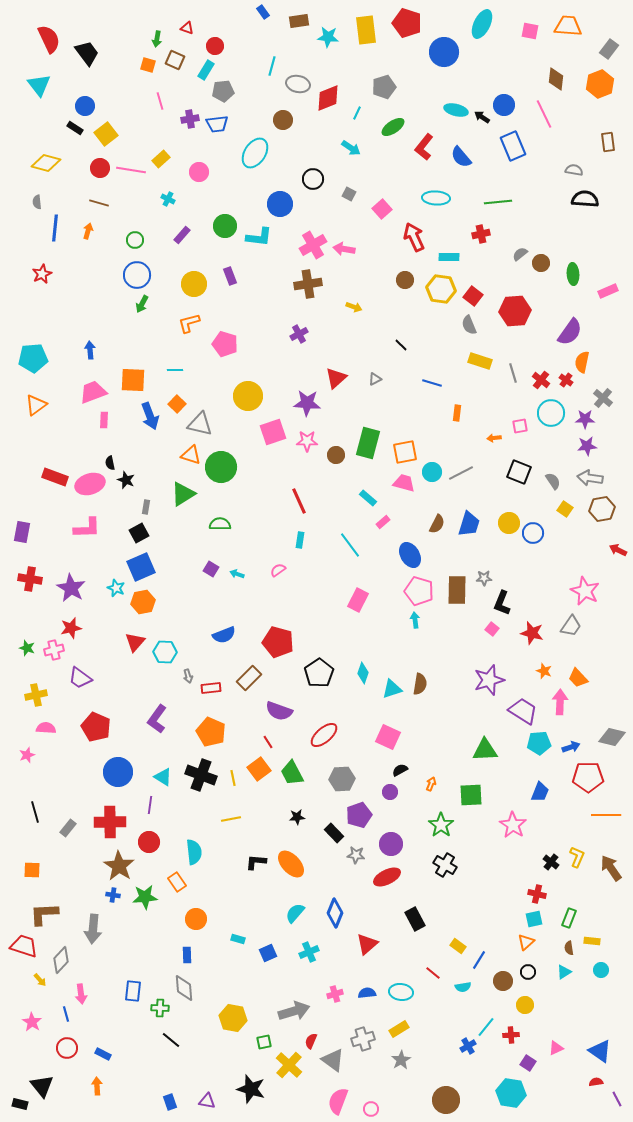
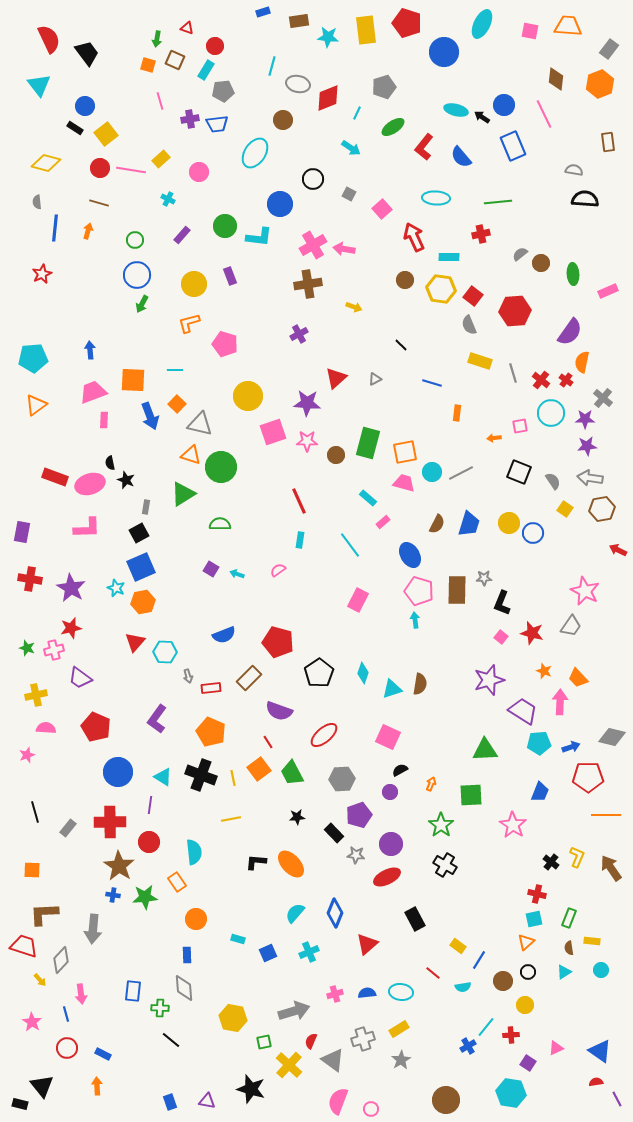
blue rectangle at (263, 12): rotated 72 degrees counterclockwise
pink square at (492, 629): moved 9 px right, 8 px down
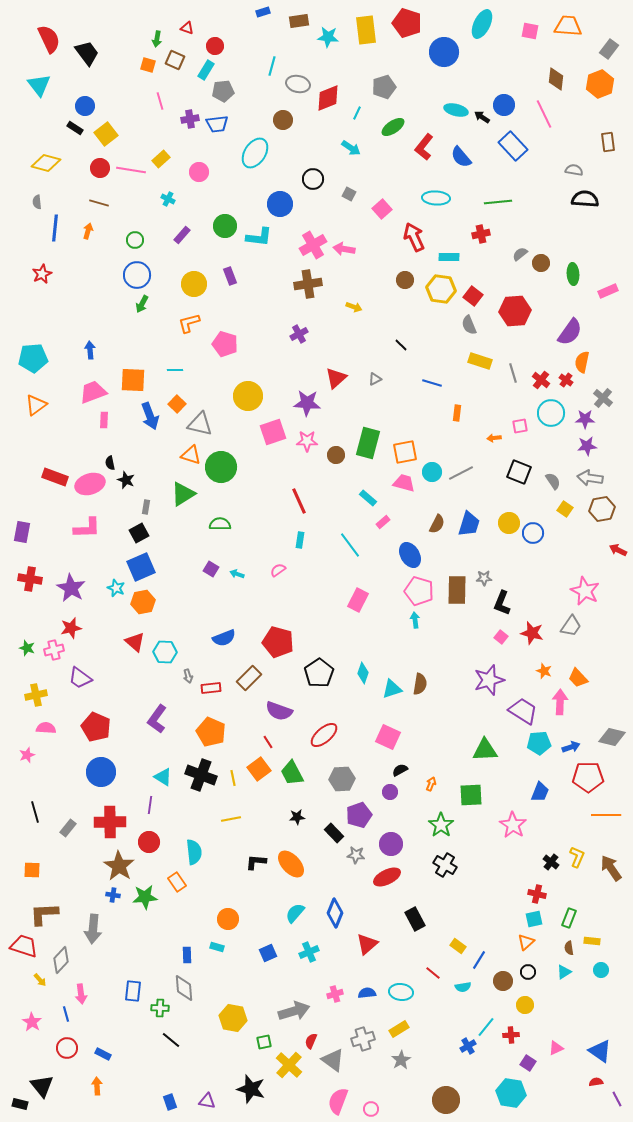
blue rectangle at (513, 146): rotated 20 degrees counterclockwise
blue semicircle at (224, 635): moved 3 px down
red triangle at (135, 642): rotated 30 degrees counterclockwise
blue circle at (118, 772): moved 17 px left
orange circle at (196, 919): moved 32 px right
cyan rectangle at (238, 939): moved 21 px left, 8 px down
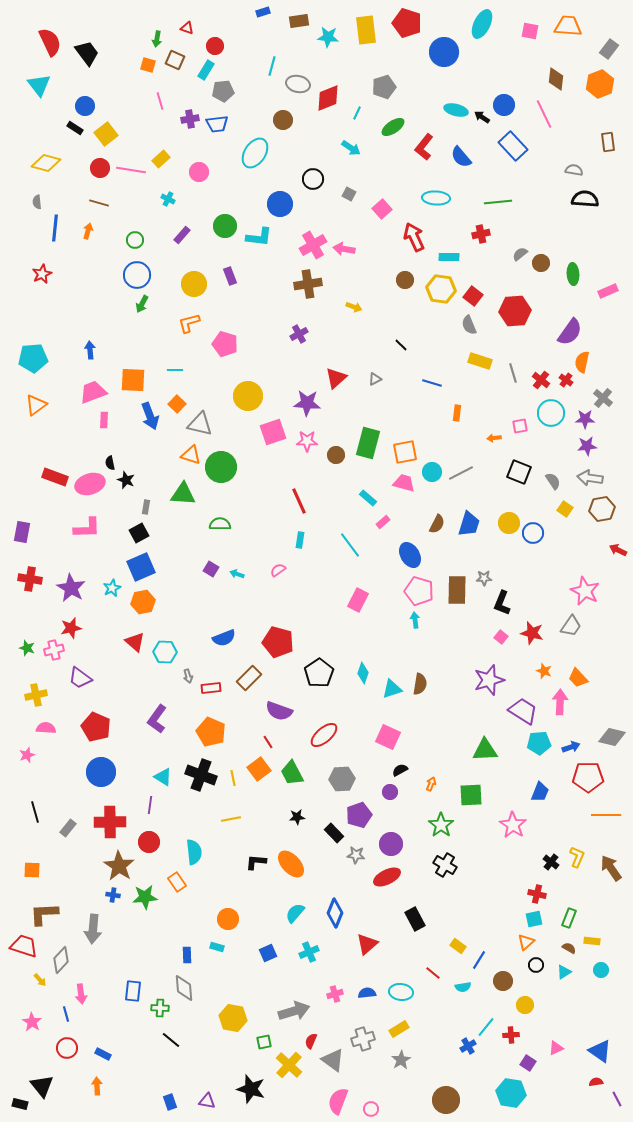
red semicircle at (49, 39): moved 1 px right, 3 px down
green triangle at (183, 494): rotated 36 degrees clockwise
cyan star at (116, 588): moved 4 px left; rotated 24 degrees clockwise
brown semicircle at (569, 948): rotated 128 degrees clockwise
black circle at (528, 972): moved 8 px right, 7 px up
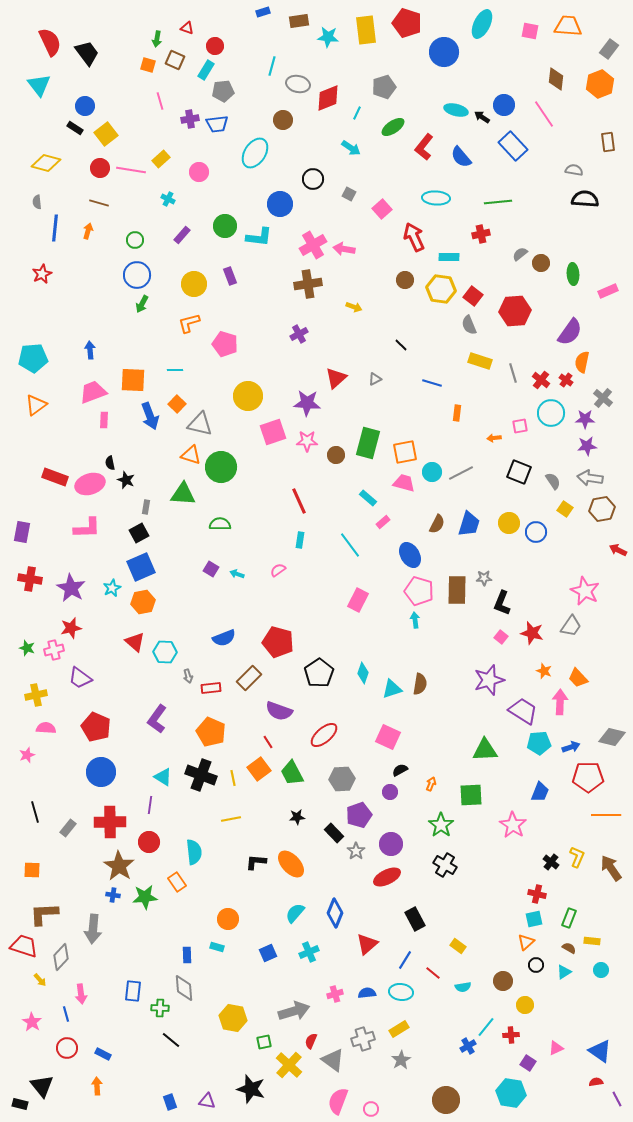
pink line at (544, 114): rotated 8 degrees counterclockwise
blue circle at (533, 533): moved 3 px right, 1 px up
gray star at (356, 855): moved 4 px up; rotated 30 degrees clockwise
gray diamond at (61, 960): moved 3 px up
blue line at (479, 960): moved 74 px left
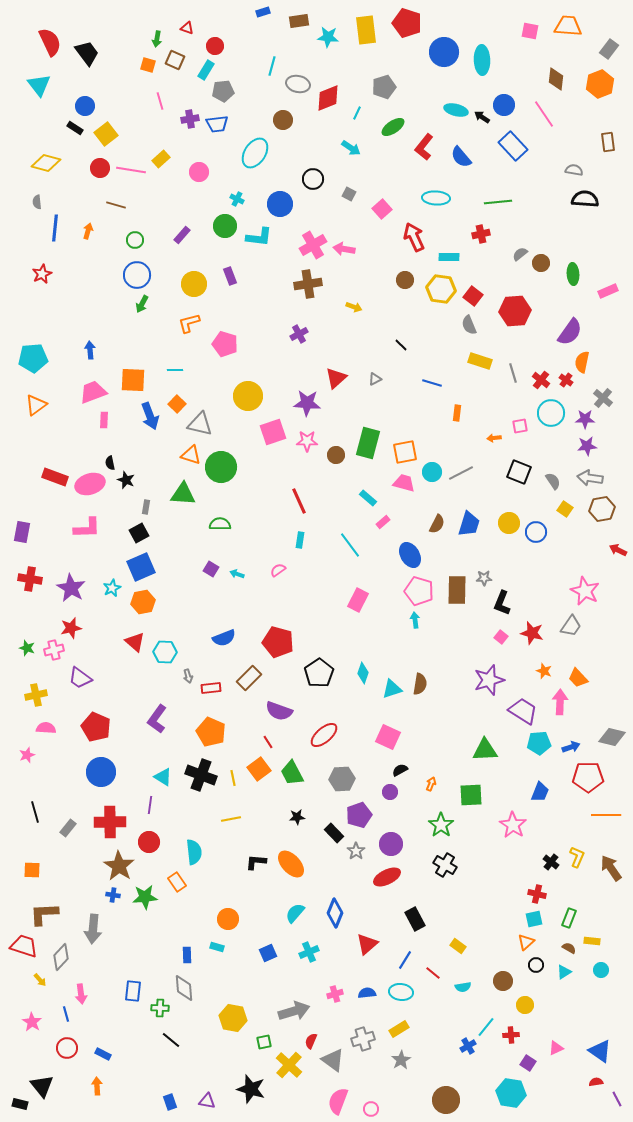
cyan ellipse at (482, 24): moved 36 px down; rotated 28 degrees counterclockwise
cyan cross at (168, 199): moved 69 px right
brown line at (99, 203): moved 17 px right, 2 px down
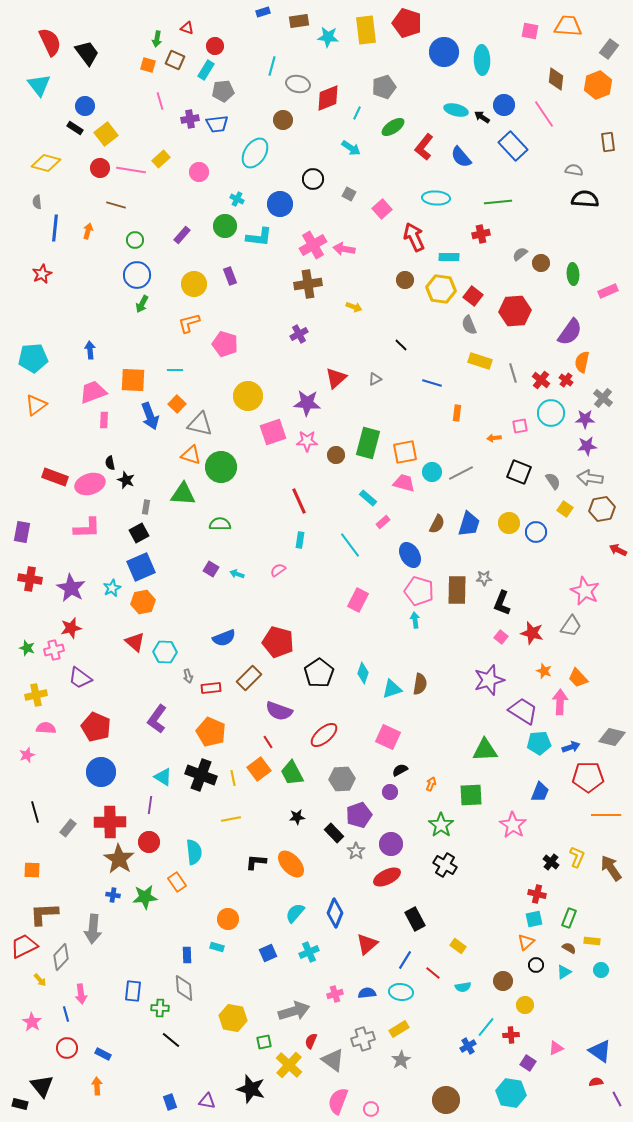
orange hexagon at (600, 84): moved 2 px left, 1 px down
brown star at (119, 866): moved 7 px up
red trapezoid at (24, 946): rotated 44 degrees counterclockwise
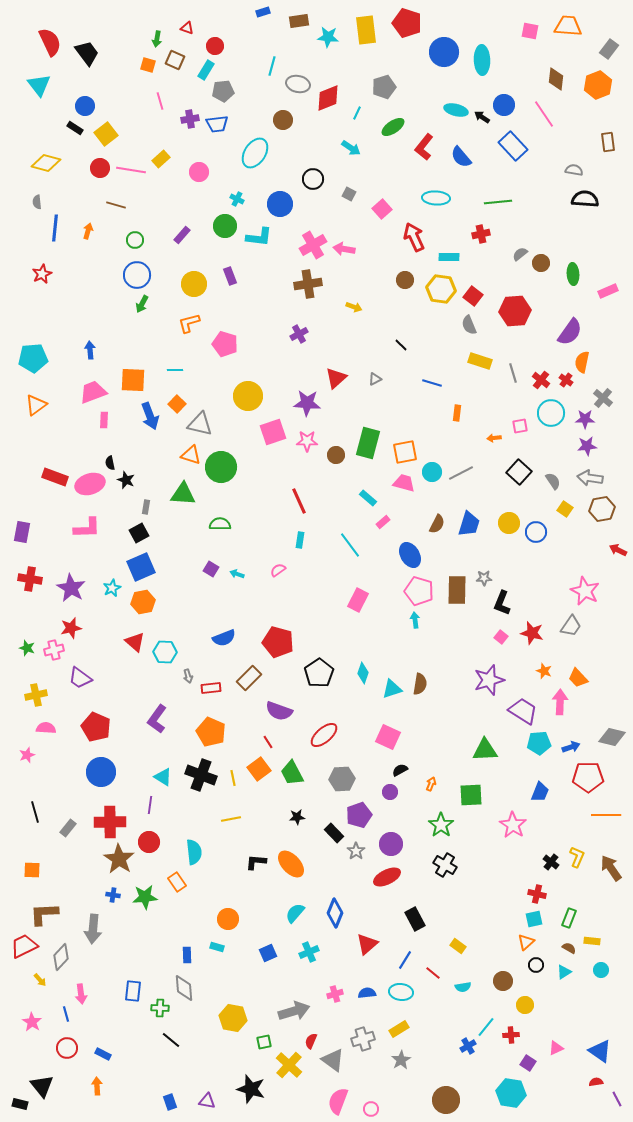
black square at (519, 472): rotated 20 degrees clockwise
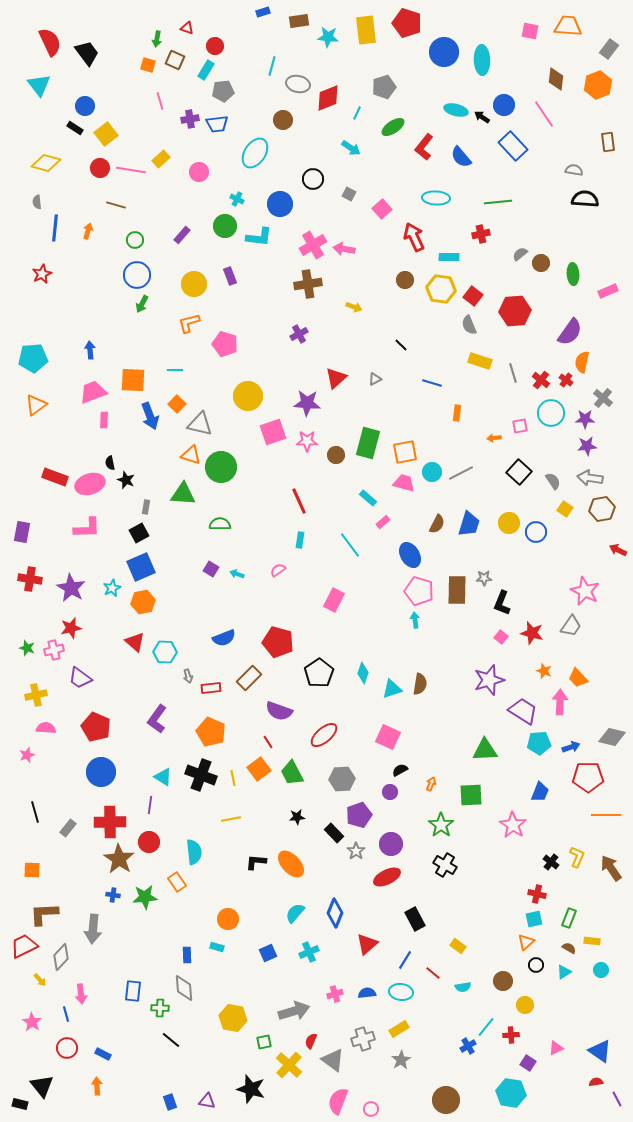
pink rectangle at (358, 600): moved 24 px left
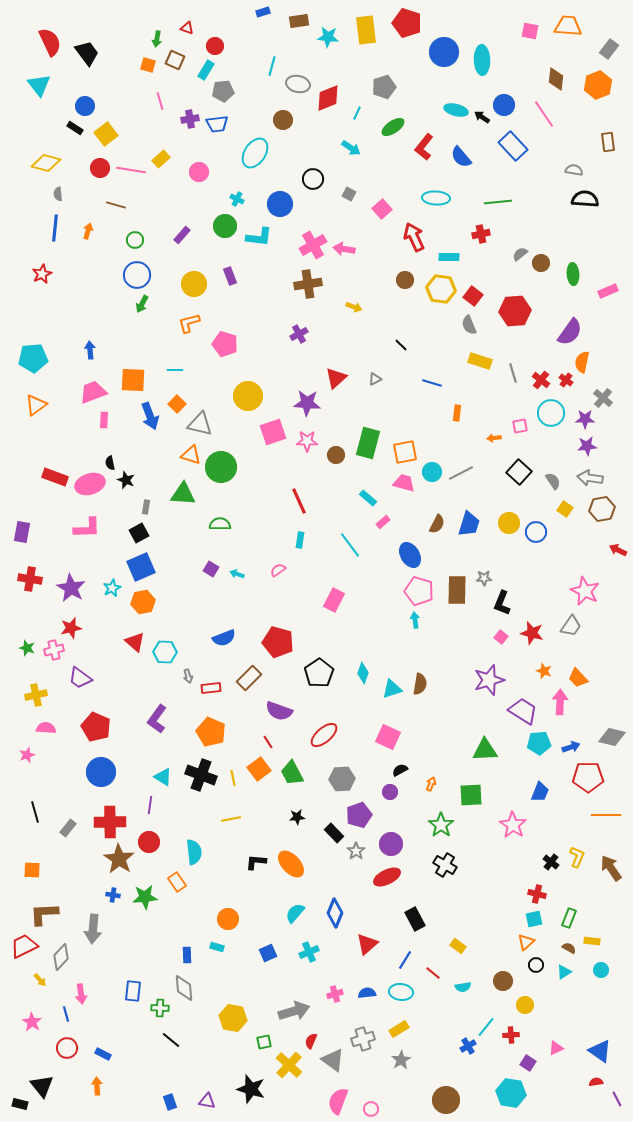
gray semicircle at (37, 202): moved 21 px right, 8 px up
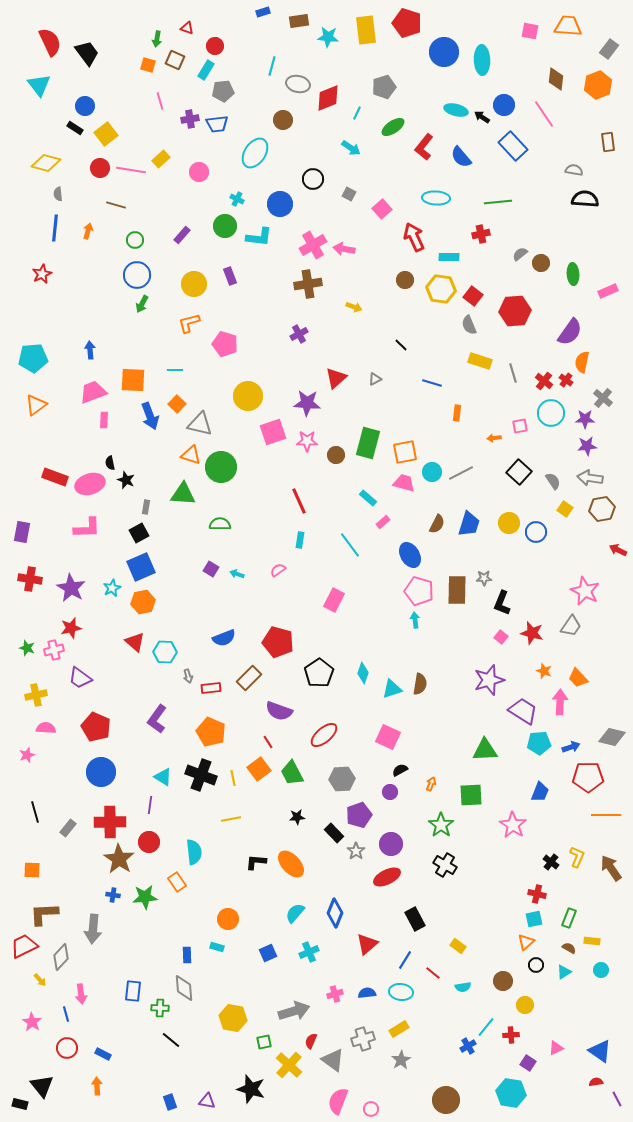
red cross at (541, 380): moved 3 px right, 1 px down
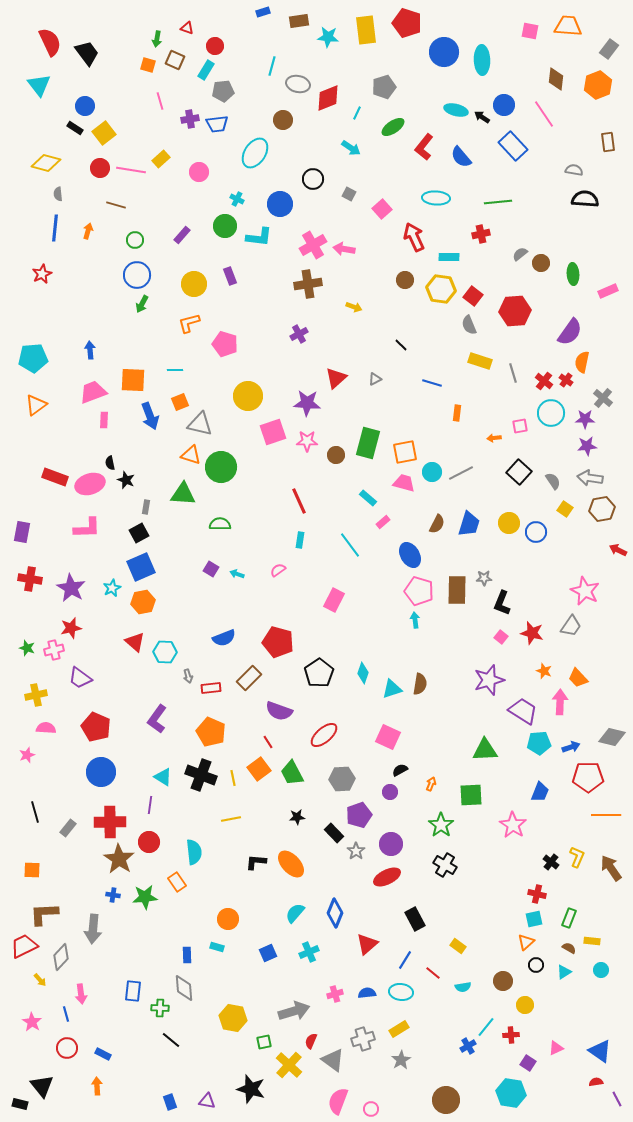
yellow square at (106, 134): moved 2 px left, 1 px up
orange square at (177, 404): moved 3 px right, 2 px up; rotated 24 degrees clockwise
